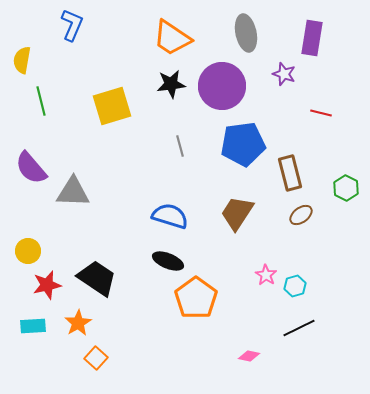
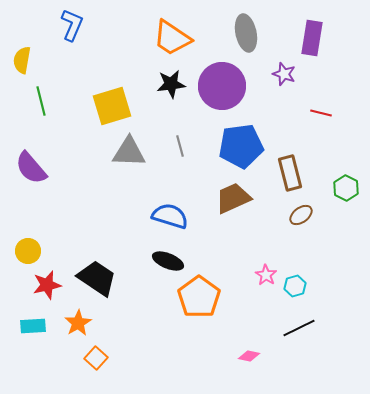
blue pentagon: moved 2 px left, 2 px down
gray triangle: moved 56 px right, 40 px up
brown trapezoid: moved 4 px left, 15 px up; rotated 33 degrees clockwise
orange pentagon: moved 3 px right, 1 px up
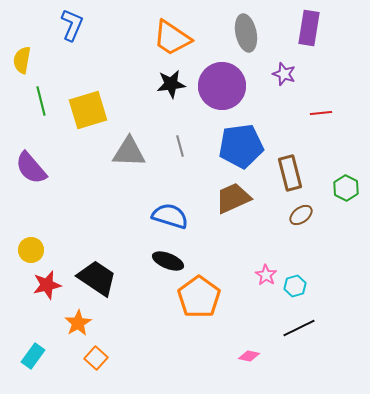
purple rectangle: moved 3 px left, 10 px up
yellow square: moved 24 px left, 4 px down
red line: rotated 20 degrees counterclockwise
yellow circle: moved 3 px right, 1 px up
cyan rectangle: moved 30 px down; rotated 50 degrees counterclockwise
